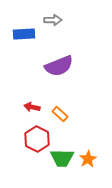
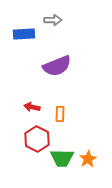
purple semicircle: moved 2 px left
orange rectangle: rotated 49 degrees clockwise
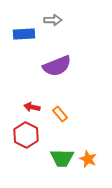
orange rectangle: rotated 42 degrees counterclockwise
red hexagon: moved 11 px left, 4 px up
orange star: rotated 18 degrees counterclockwise
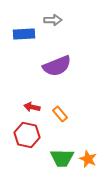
red hexagon: moved 1 px right; rotated 15 degrees counterclockwise
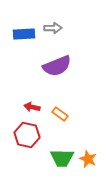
gray arrow: moved 8 px down
orange rectangle: rotated 14 degrees counterclockwise
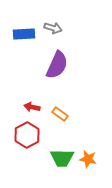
gray arrow: rotated 18 degrees clockwise
purple semicircle: moved 1 px up; rotated 44 degrees counterclockwise
red hexagon: rotated 20 degrees clockwise
orange star: rotated 12 degrees counterclockwise
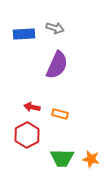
gray arrow: moved 2 px right
orange rectangle: rotated 21 degrees counterclockwise
orange star: moved 3 px right
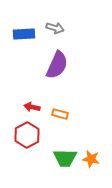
green trapezoid: moved 3 px right
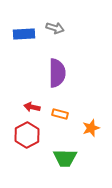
purple semicircle: moved 8 px down; rotated 24 degrees counterclockwise
orange star: moved 31 px up; rotated 30 degrees counterclockwise
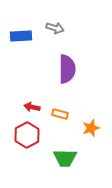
blue rectangle: moved 3 px left, 2 px down
purple semicircle: moved 10 px right, 4 px up
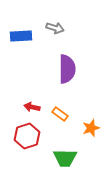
orange rectangle: rotated 21 degrees clockwise
red hexagon: moved 1 px down; rotated 10 degrees clockwise
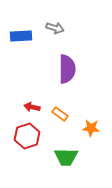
orange star: rotated 24 degrees clockwise
green trapezoid: moved 1 px right, 1 px up
